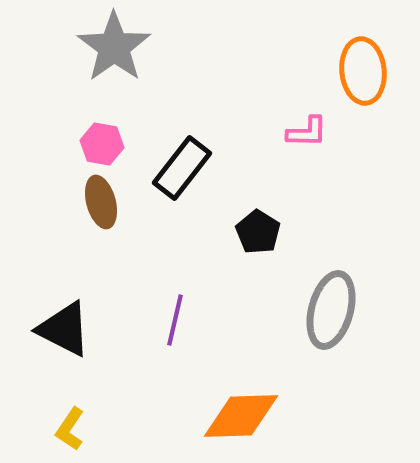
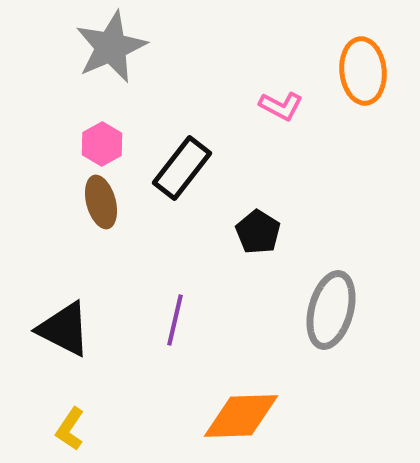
gray star: moved 3 px left; rotated 12 degrees clockwise
pink L-shape: moved 26 px left, 26 px up; rotated 27 degrees clockwise
pink hexagon: rotated 21 degrees clockwise
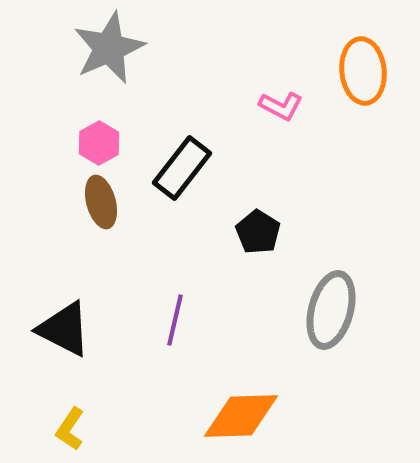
gray star: moved 2 px left, 1 px down
pink hexagon: moved 3 px left, 1 px up
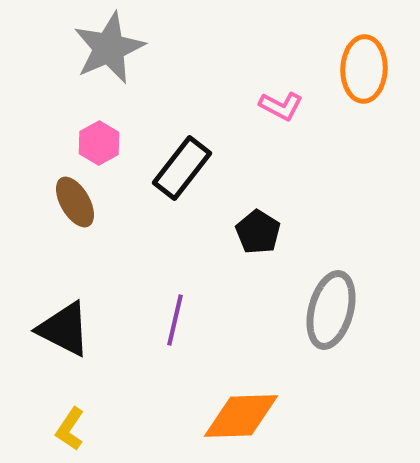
orange ellipse: moved 1 px right, 2 px up; rotated 8 degrees clockwise
brown ellipse: moved 26 px left; rotated 15 degrees counterclockwise
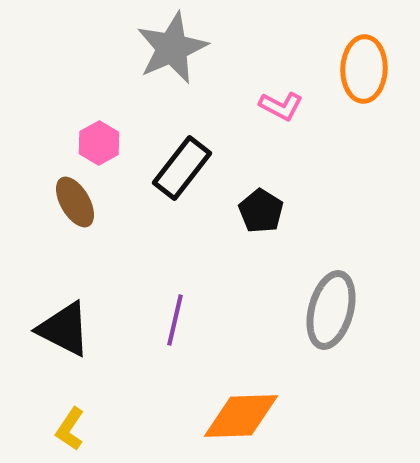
gray star: moved 63 px right
black pentagon: moved 3 px right, 21 px up
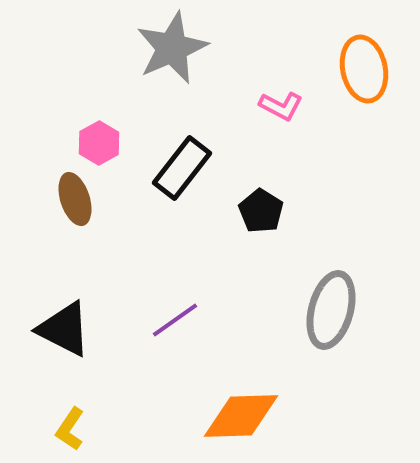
orange ellipse: rotated 14 degrees counterclockwise
brown ellipse: moved 3 px up; rotated 12 degrees clockwise
purple line: rotated 42 degrees clockwise
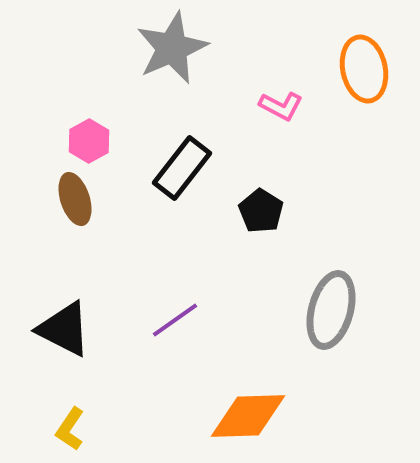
pink hexagon: moved 10 px left, 2 px up
orange diamond: moved 7 px right
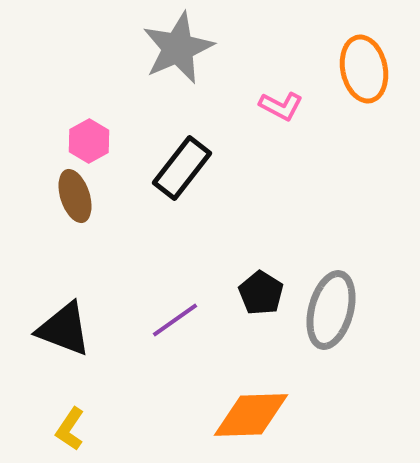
gray star: moved 6 px right
brown ellipse: moved 3 px up
black pentagon: moved 82 px down
black triangle: rotated 6 degrees counterclockwise
orange diamond: moved 3 px right, 1 px up
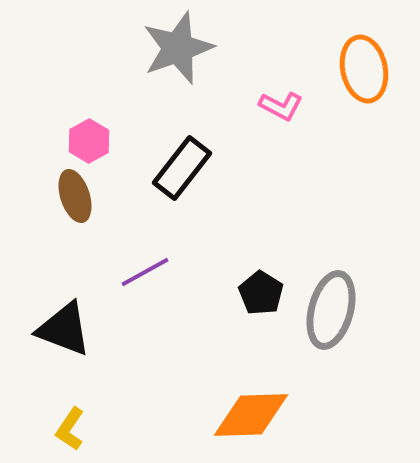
gray star: rotated 4 degrees clockwise
purple line: moved 30 px left, 48 px up; rotated 6 degrees clockwise
